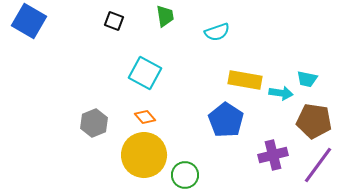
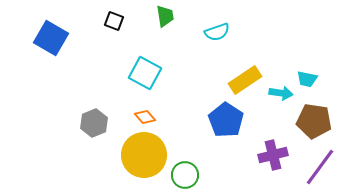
blue square: moved 22 px right, 17 px down
yellow rectangle: rotated 44 degrees counterclockwise
purple line: moved 2 px right, 2 px down
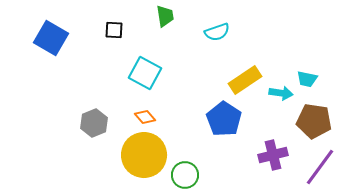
black square: moved 9 px down; rotated 18 degrees counterclockwise
blue pentagon: moved 2 px left, 1 px up
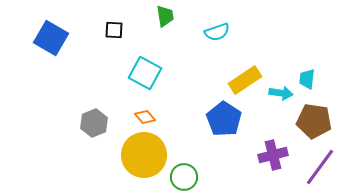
cyan trapezoid: rotated 85 degrees clockwise
green circle: moved 1 px left, 2 px down
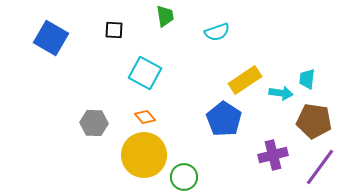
gray hexagon: rotated 24 degrees clockwise
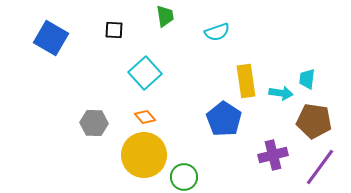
cyan square: rotated 20 degrees clockwise
yellow rectangle: moved 1 px right, 1 px down; rotated 64 degrees counterclockwise
